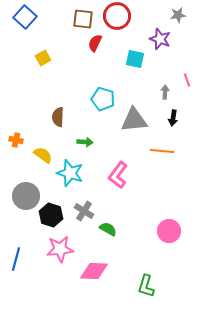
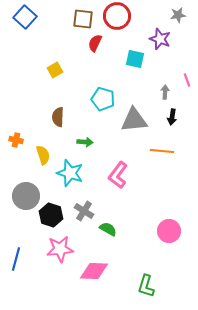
yellow square: moved 12 px right, 12 px down
black arrow: moved 1 px left, 1 px up
yellow semicircle: rotated 36 degrees clockwise
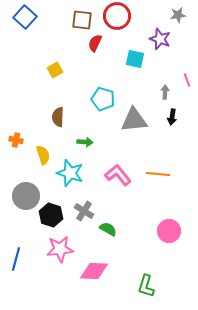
brown square: moved 1 px left, 1 px down
orange line: moved 4 px left, 23 px down
pink L-shape: rotated 104 degrees clockwise
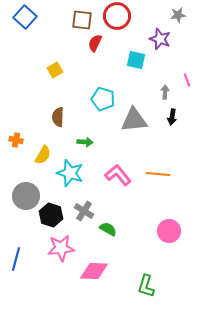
cyan square: moved 1 px right, 1 px down
yellow semicircle: rotated 48 degrees clockwise
pink star: moved 1 px right, 1 px up
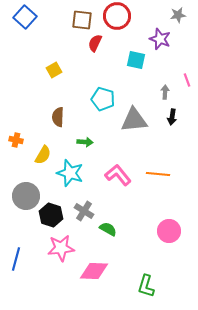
yellow square: moved 1 px left
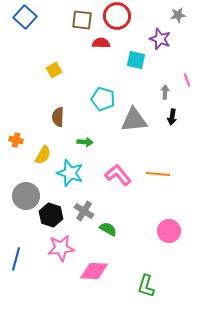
red semicircle: moved 6 px right; rotated 66 degrees clockwise
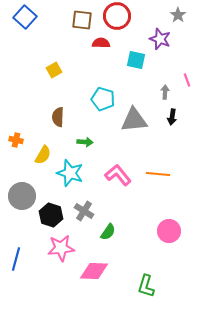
gray star: rotated 28 degrees counterclockwise
gray circle: moved 4 px left
green semicircle: moved 3 px down; rotated 96 degrees clockwise
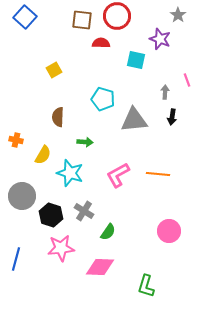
pink L-shape: rotated 80 degrees counterclockwise
pink diamond: moved 6 px right, 4 px up
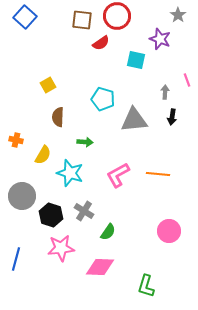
red semicircle: rotated 144 degrees clockwise
yellow square: moved 6 px left, 15 px down
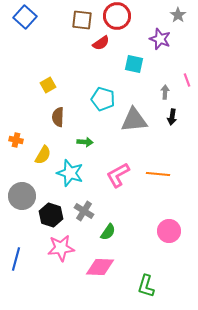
cyan square: moved 2 px left, 4 px down
